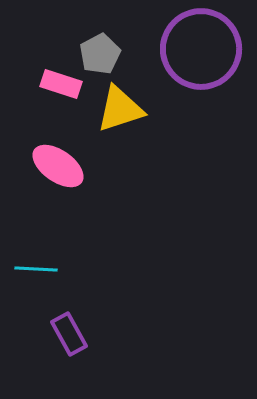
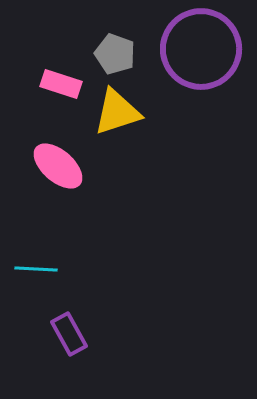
gray pentagon: moved 15 px right; rotated 24 degrees counterclockwise
yellow triangle: moved 3 px left, 3 px down
pink ellipse: rotated 6 degrees clockwise
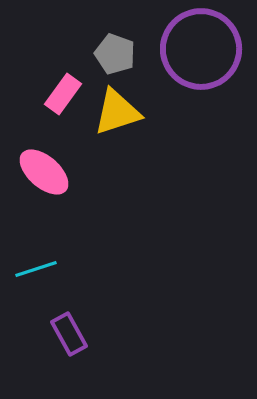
pink rectangle: moved 2 px right, 10 px down; rotated 72 degrees counterclockwise
pink ellipse: moved 14 px left, 6 px down
cyan line: rotated 21 degrees counterclockwise
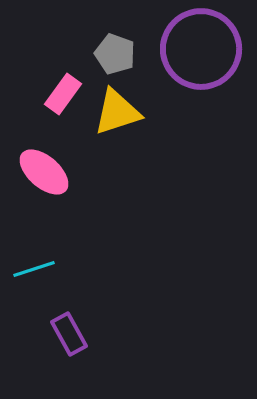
cyan line: moved 2 px left
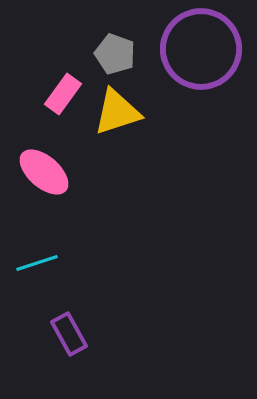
cyan line: moved 3 px right, 6 px up
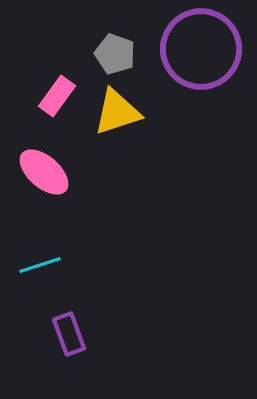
pink rectangle: moved 6 px left, 2 px down
cyan line: moved 3 px right, 2 px down
purple rectangle: rotated 9 degrees clockwise
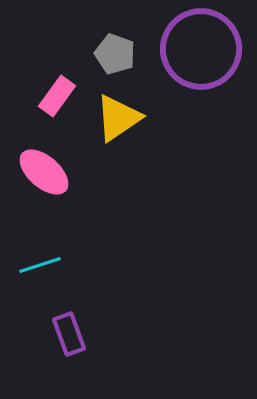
yellow triangle: moved 1 px right, 6 px down; rotated 16 degrees counterclockwise
